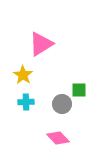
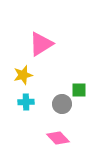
yellow star: rotated 24 degrees clockwise
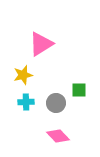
gray circle: moved 6 px left, 1 px up
pink diamond: moved 2 px up
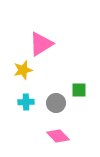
yellow star: moved 5 px up
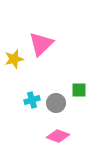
pink triangle: rotated 12 degrees counterclockwise
yellow star: moved 9 px left, 11 px up
cyan cross: moved 6 px right, 2 px up; rotated 14 degrees counterclockwise
pink diamond: rotated 25 degrees counterclockwise
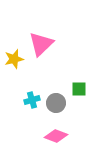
green square: moved 1 px up
pink diamond: moved 2 px left
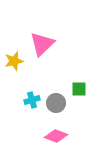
pink triangle: moved 1 px right
yellow star: moved 2 px down
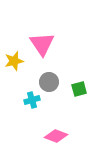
pink triangle: rotated 20 degrees counterclockwise
green square: rotated 14 degrees counterclockwise
gray circle: moved 7 px left, 21 px up
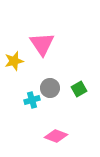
gray circle: moved 1 px right, 6 px down
green square: rotated 14 degrees counterclockwise
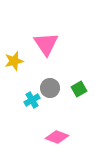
pink triangle: moved 4 px right
cyan cross: rotated 14 degrees counterclockwise
pink diamond: moved 1 px right, 1 px down
